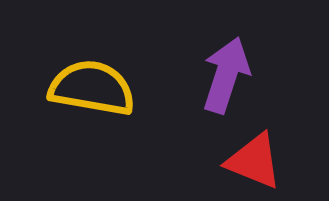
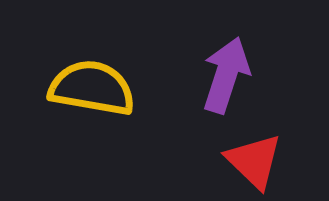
red triangle: rotated 22 degrees clockwise
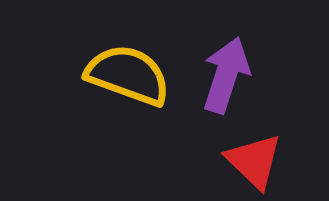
yellow semicircle: moved 36 px right, 13 px up; rotated 10 degrees clockwise
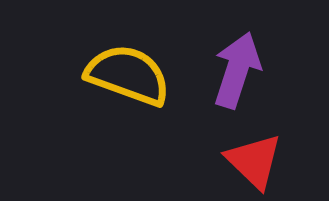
purple arrow: moved 11 px right, 5 px up
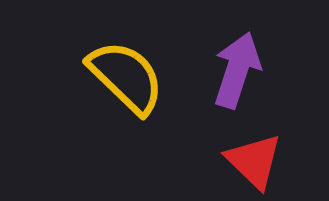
yellow semicircle: moved 2 px left, 2 px down; rotated 24 degrees clockwise
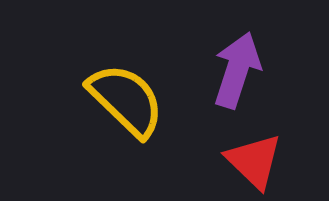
yellow semicircle: moved 23 px down
